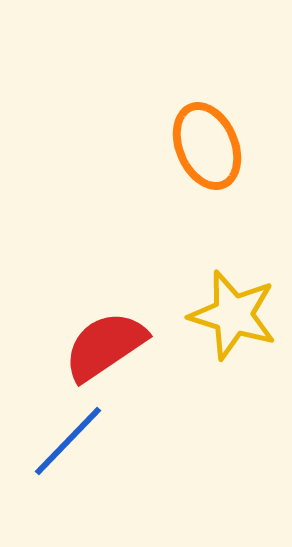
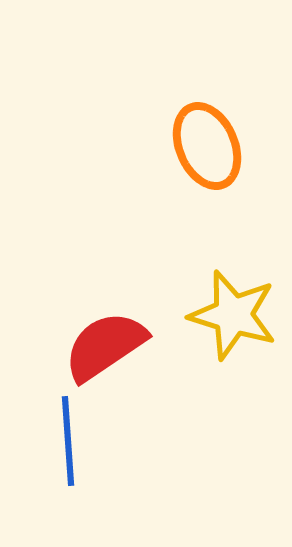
blue line: rotated 48 degrees counterclockwise
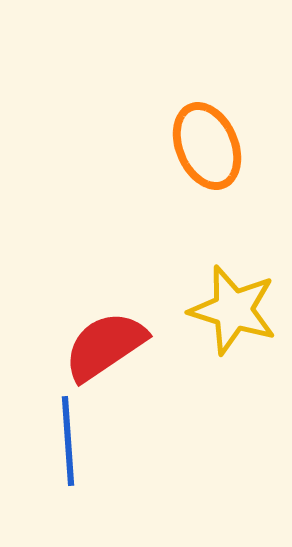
yellow star: moved 5 px up
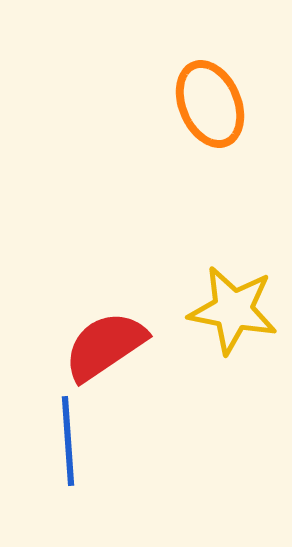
orange ellipse: moved 3 px right, 42 px up
yellow star: rotated 6 degrees counterclockwise
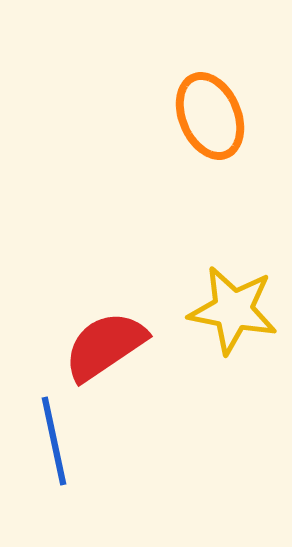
orange ellipse: moved 12 px down
blue line: moved 14 px left; rotated 8 degrees counterclockwise
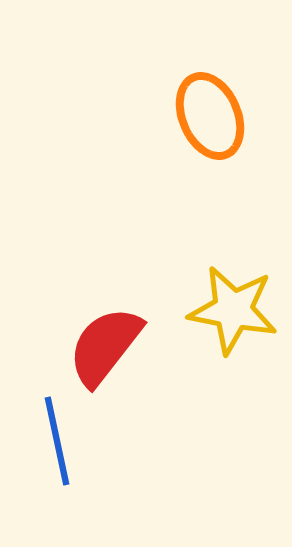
red semicircle: rotated 18 degrees counterclockwise
blue line: moved 3 px right
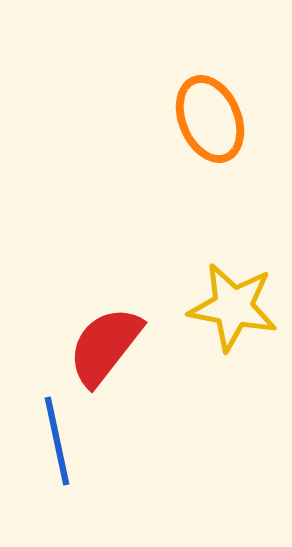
orange ellipse: moved 3 px down
yellow star: moved 3 px up
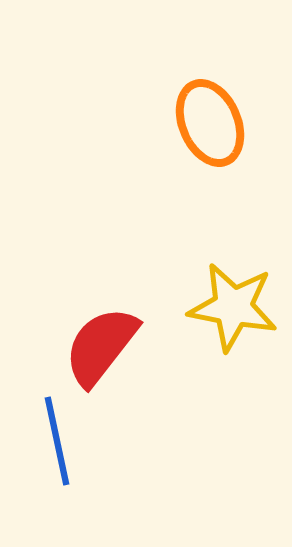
orange ellipse: moved 4 px down
red semicircle: moved 4 px left
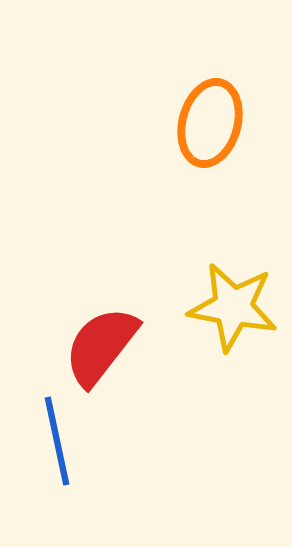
orange ellipse: rotated 38 degrees clockwise
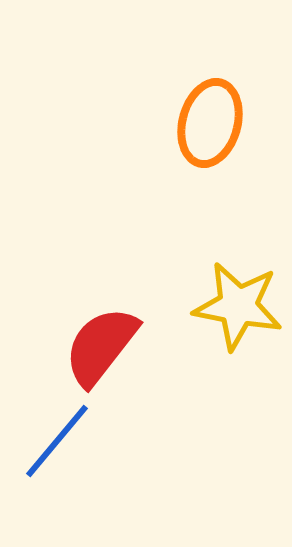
yellow star: moved 5 px right, 1 px up
blue line: rotated 52 degrees clockwise
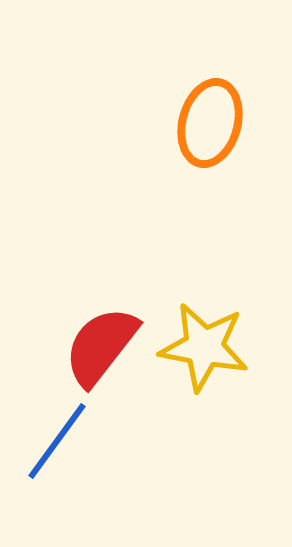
yellow star: moved 34 px left, 41 px down
blue line: rotated 4 degrees counterclockwise
